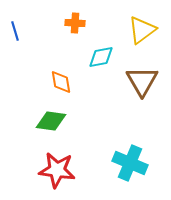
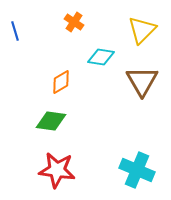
orange cross: moved 1 px left, 1 px up; rotated 30 degrees clockwise
yellow triangle: rotated 8 degrees counterclockwise
cyan diamond: rotated 20 degrees clockwise
orange diamond: rotated 70 degrees clockwise
cyan cross: moved 7 px right, 7 px down
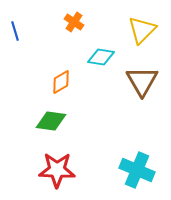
red star: rotated 6 degrees counterclockwise
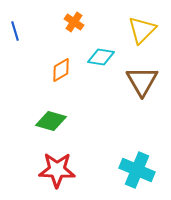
orange diamond: moved 12 px up
green diamond: rotated 8 degrees clockwise
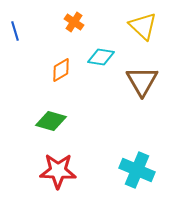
yellow triangle: moved 1 px right, 4 px up; rotated 32 degrees counterclockwise
red star: moved 1 px right, 1 px down
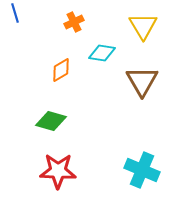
orange cross: rotated 30 degrees clockwise
yellow triangle: rotated 16 degrees clockwise
blue line: moved 18 px up
cyan diamond: moved 1 px right, 4 px up
cyan cross: moved 5 px right
